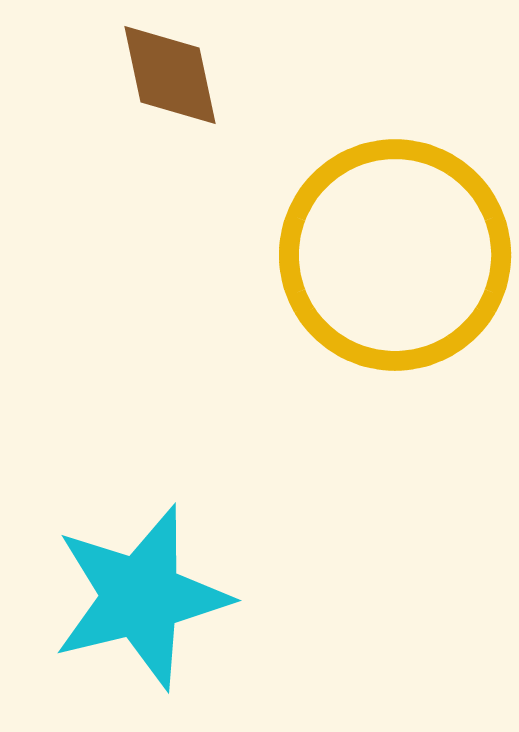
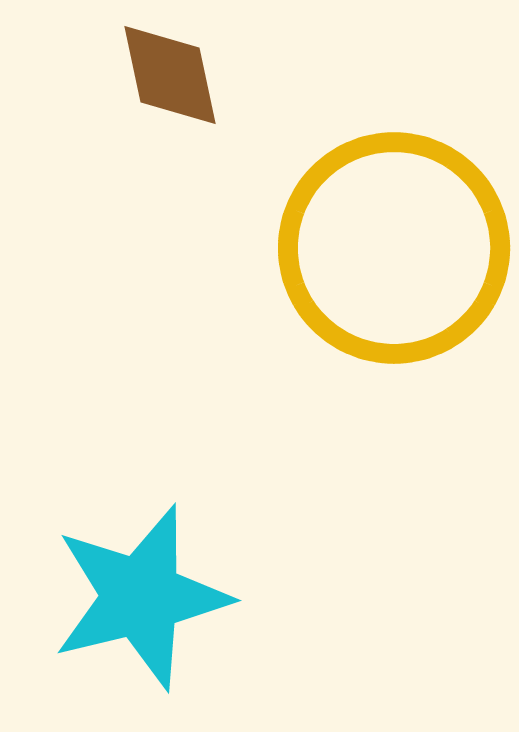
yellow circle: moved 1 px left, 7 px up
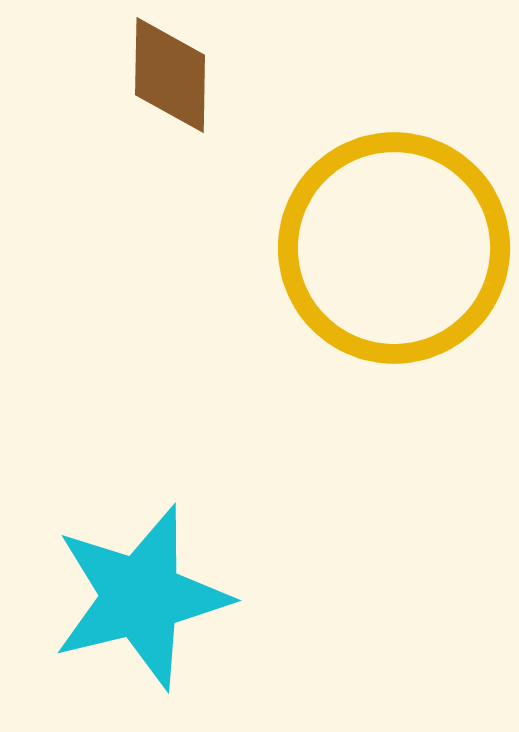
brown diamond: rotated 13 degrees clockwise
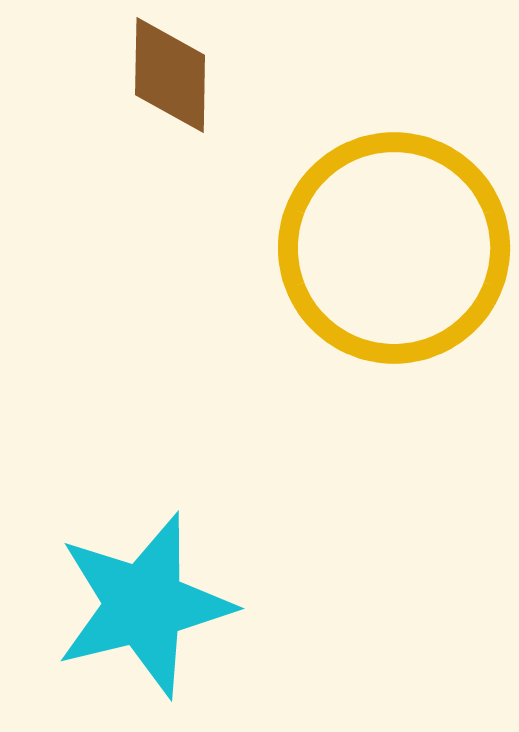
cyan star: moved 3 px right, 8 px down
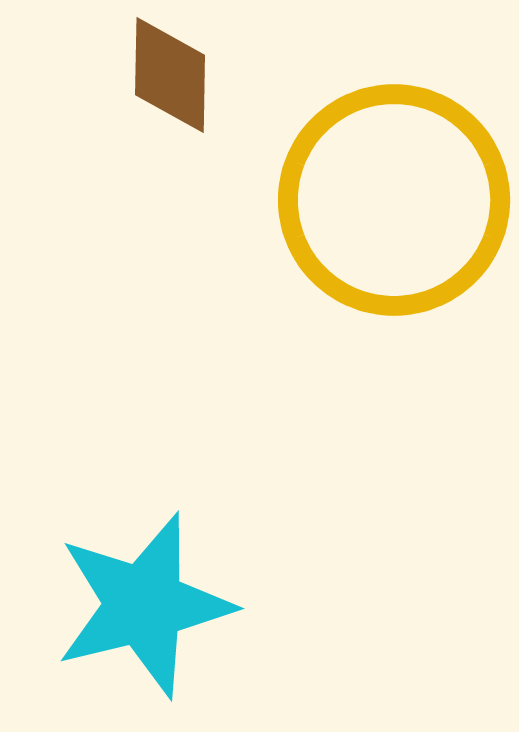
yellow circle: moved 48 px up
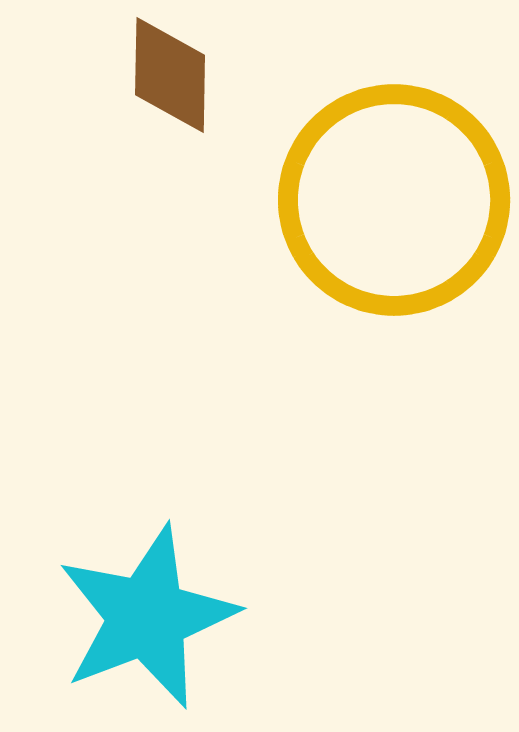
cyan star: moved 3 px right, 12 px down; rotated 7 degrees counterclockwise
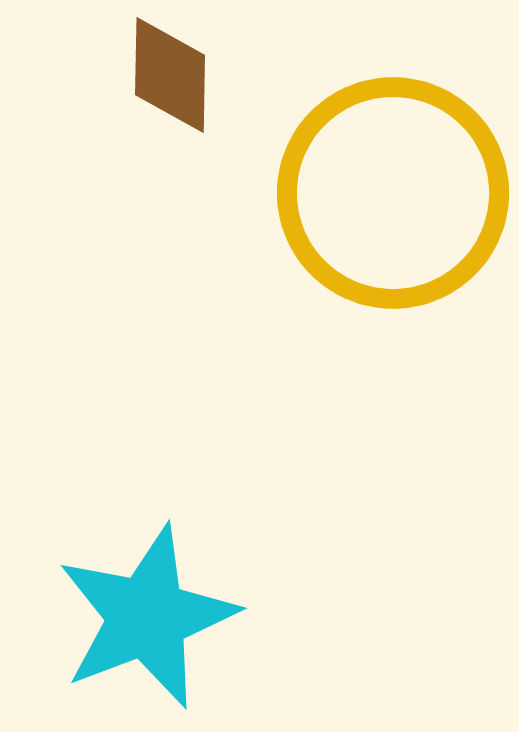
yellow circle: moved 1 px left, 7 px up
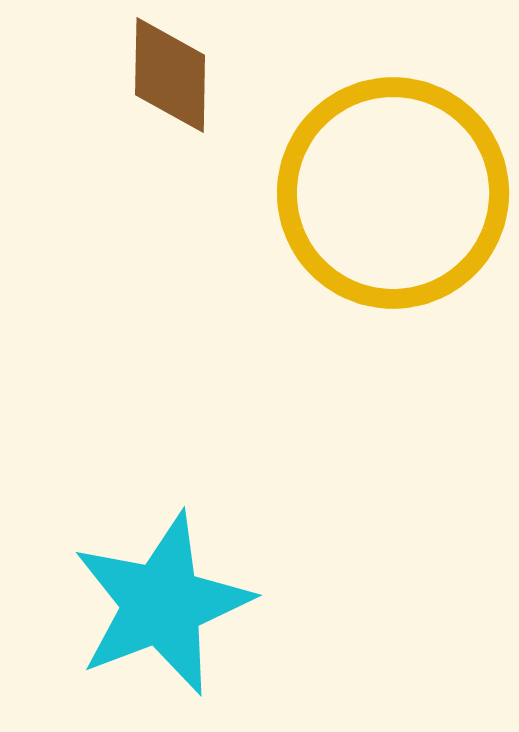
cyan star: moved 15 px right, 13 px up
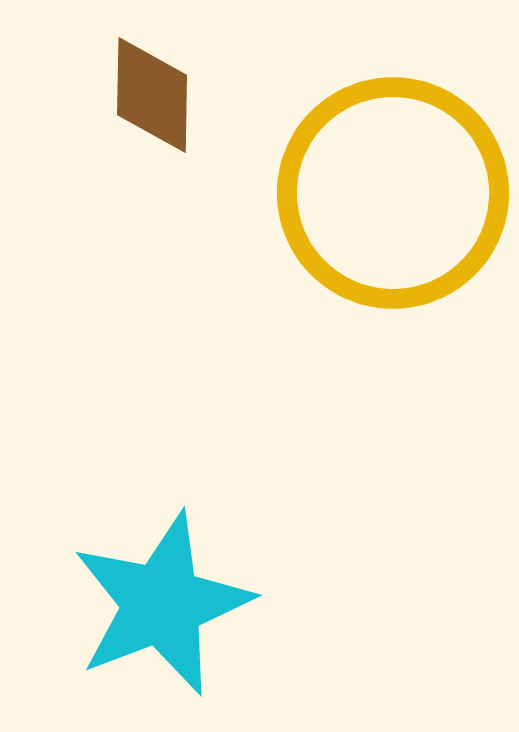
brown diamond: moved 18 px left, 20 px down
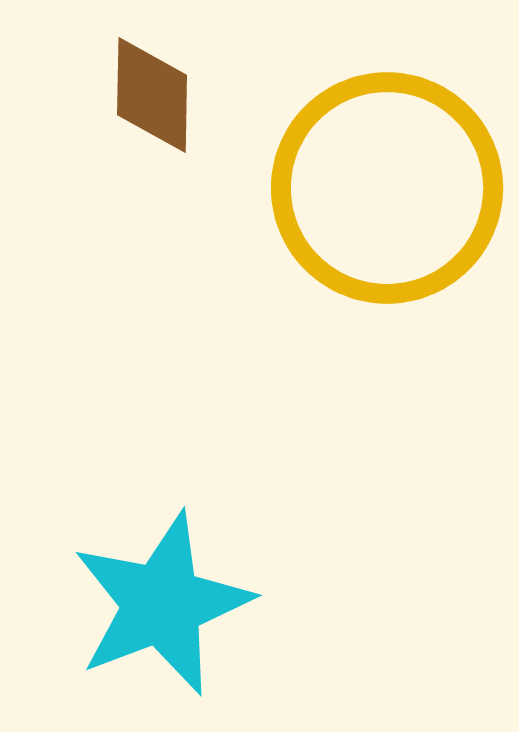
yellow circle: moved 6 px left, 5 px up
